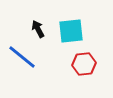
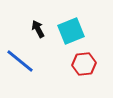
cyan square: rotated 16 degrees counterclockwise
blue line: moved 2 px left, 4 px down
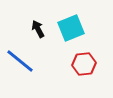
cyan square: moved 3 px up
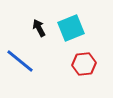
black arrow: moved 1 px right, 1 px up
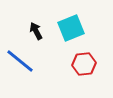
black arrow: moved 3 px left, 3 px down
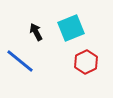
black arrow: moved 1 px down
red hexagon: moved 2 px right, 2 px up; rotated 20 degrees counterclockwise
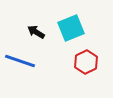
black arrow: rotated 30 degrees counterclockwise
blue line: rotated 20 degrees counterclockwise
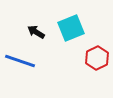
red hexagon: moved 11 px right, 4 px up
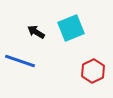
red hexagon: moved 4 px left, 13 px down
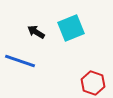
red hexagon: moved 12 px down; rotated 15 degrees counterclockwise
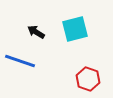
cyan square: moved 4 px right, 1 px down; rotated 8 degrees clockwise
red hexagon: moved 5 px left, 4 px up
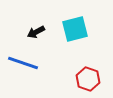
black arrow: rotated 60 degrees counterclockwise
blue line: moved 3 px right, 2 px down
